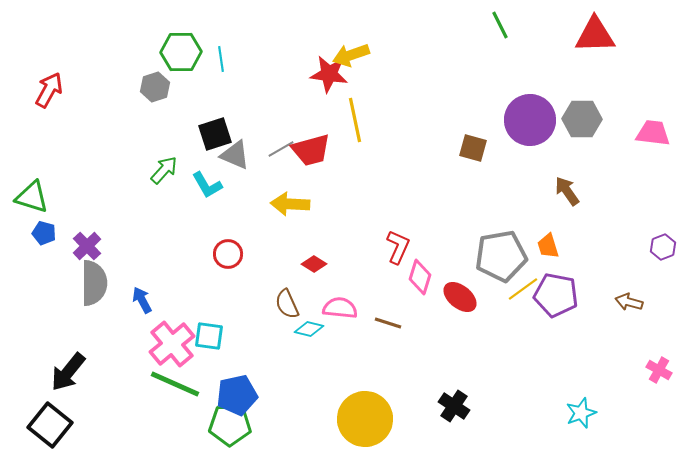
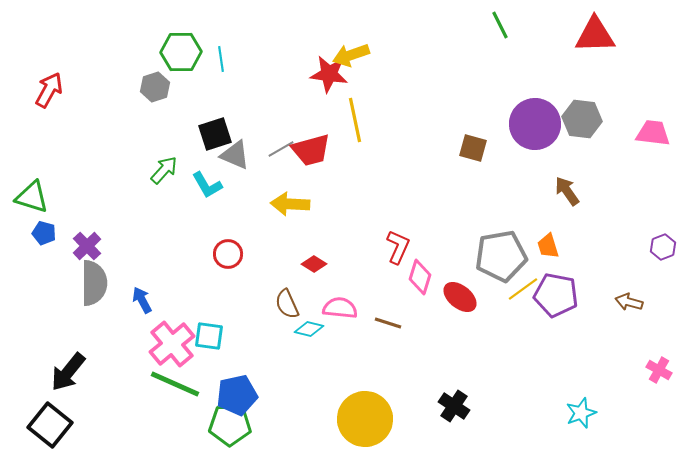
gray hexagon at (582, 119): rotated 6 degrees clockwise
purple circle at (530, 120): moved 5 px right, 4 px down
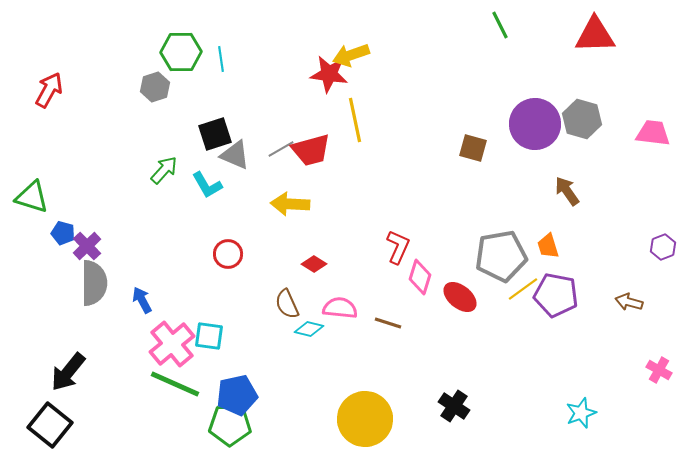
gray hexagon at (582, 119): rotated 9 degrees clockwise
blue pentagon at (44, 233): moved 19 px right
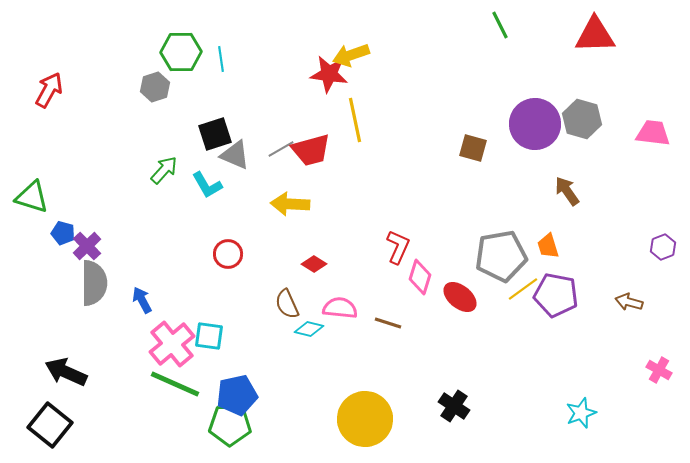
black arrow at (68, 372): moved 2 px left; rotated 75 degrees clockwise
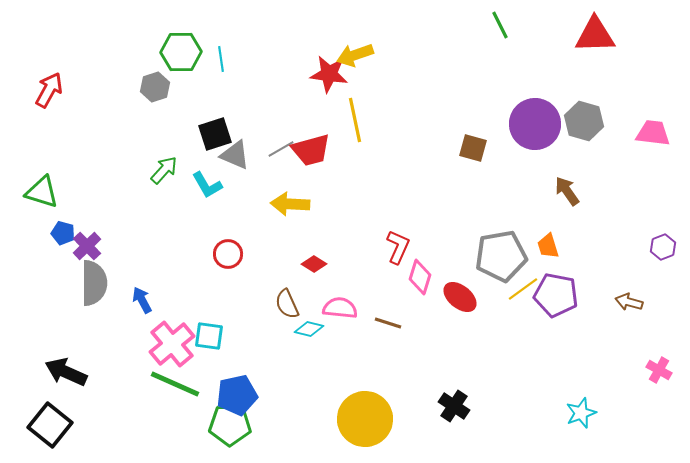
yellow arrow at (351, 55): moved 4 px right
gray hexagon at (582, 119): moved 2 px right, 2 px down
green triangle at (32, 197): moved 10 px right, 5 px up
